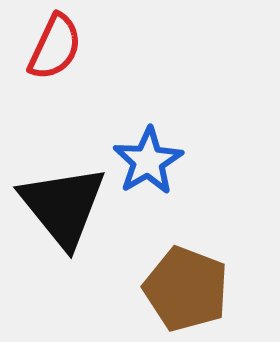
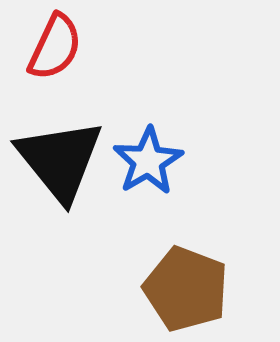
black triangle: moved 3 px left, 46 px up
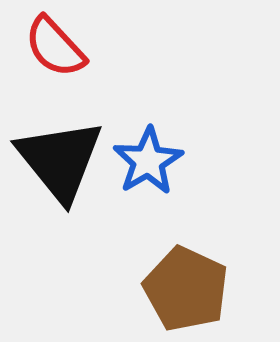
red semicircle: rotated 112 degrees clockwise
brown pentagon: rotated 4 degrees clockwise
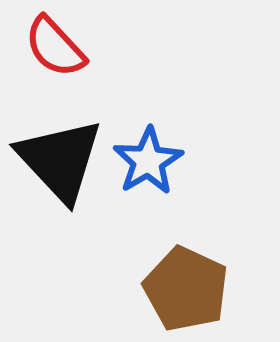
black triangle: rotated 4 degrees counterclockwise
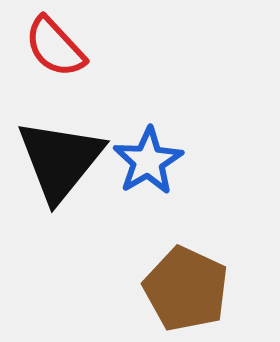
black triangle: rotated 22 degrees clockwise
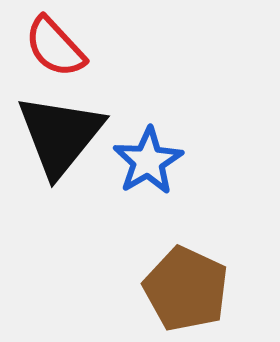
black triangle: moved 25 px up
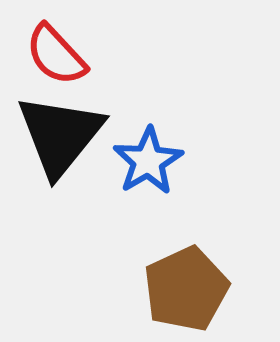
red semicircle: moved 1 px right, 8 px down
brown pentagon: rotated 22 degrees clockwise
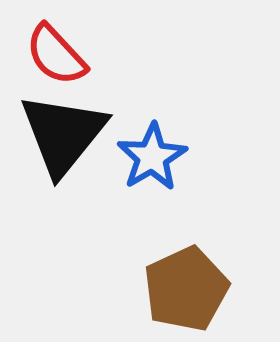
black triangle: moved 3 px right, 1 px up
blue star: moved 4 px right, 4 px up
